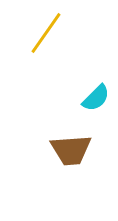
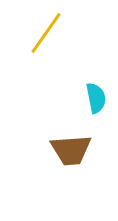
cyan semicircle: rotated 56 degrees counterclockwise
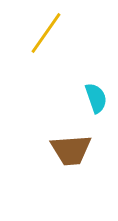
cyan semicircle: rotated 8 degrees counterclockwise
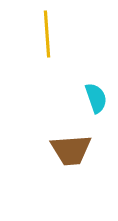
yellow line: moved 1 px right, 1 px down; rotated 39 degrees counterclockwise
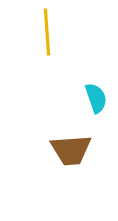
yellow line: moved 2 px up
